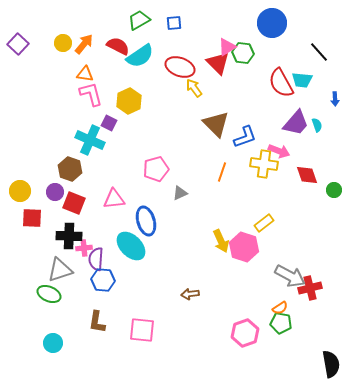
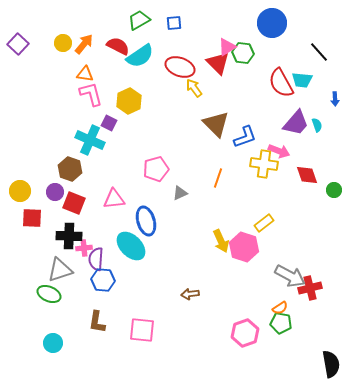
orange line at (222, 172): moved 4 px left, 6 px down
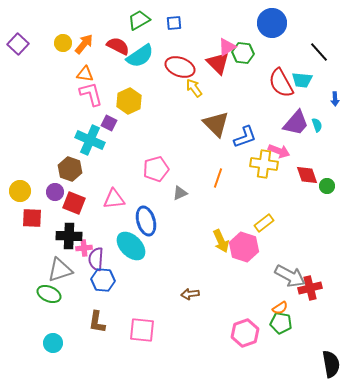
green circle at (334, 190): moved 7 px left, 4 px up
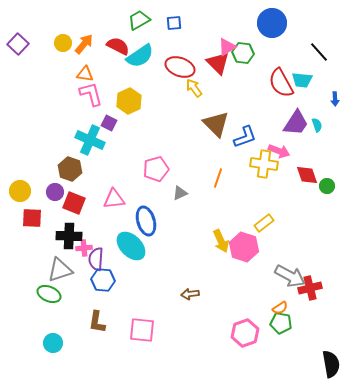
purple trapezoid at (296, 123): rotated 8 degrees counterclockwise
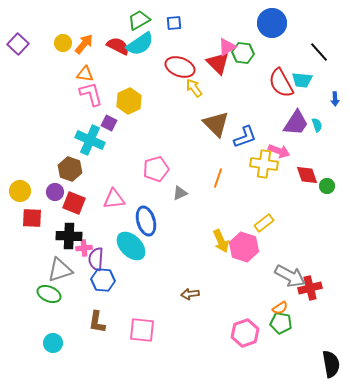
cyan semicircle at (140, 56): moved 12 px up
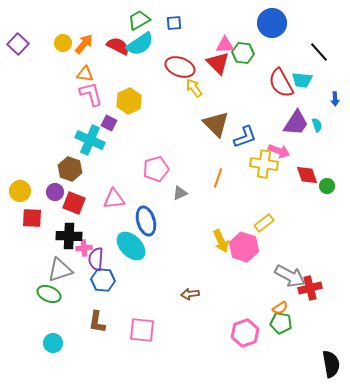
pink triangle at (227, 47): moved 2 px left, 2 px up; rotated 30 degrees clockwise
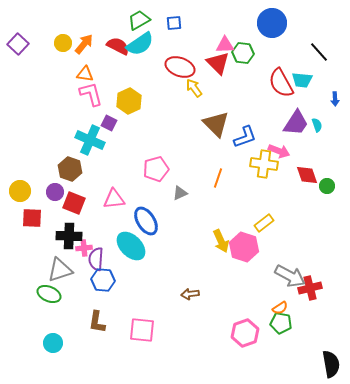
blue ellipse at (146, 221): rotated 16 degrees counterclockwise
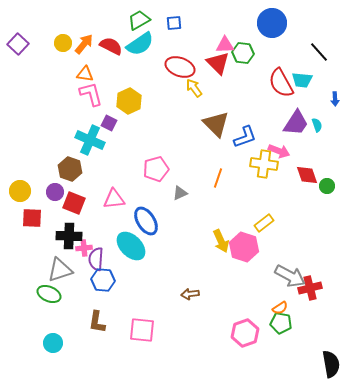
red semicircle at (118, 46): moved 7 px left
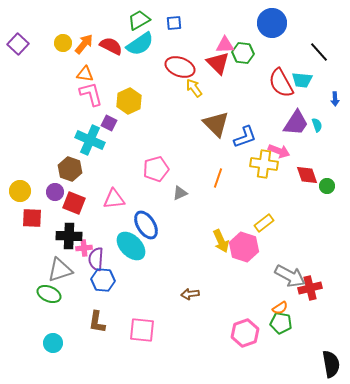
blue ellipse at (146, 221): moved 4 px down
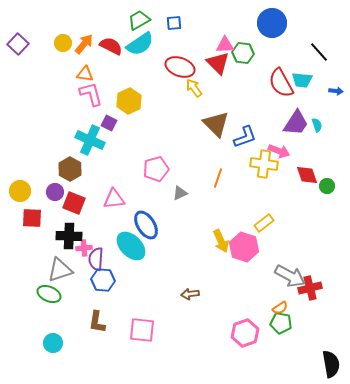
blue arrow at (335, 99): moved 1 px right, 8 px up; rotated 80 degrees counterclockwise
brown hexagon at (70, 169): rotated 10 degrees clockwise
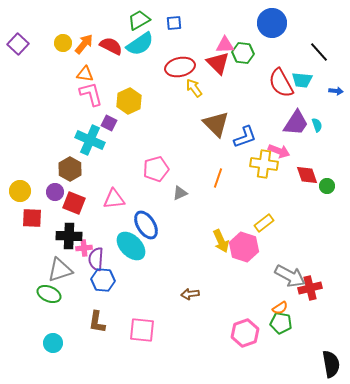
red ellipse at (180, 67): rotated 32 degrees counterclockwise
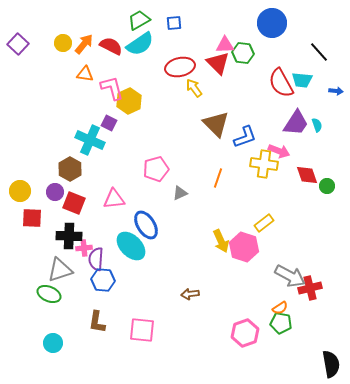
pink L-shape at (91, 94): moved 21 px right, 6 px up
